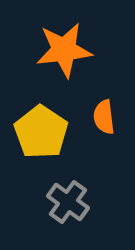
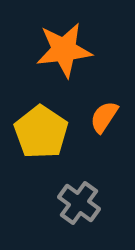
orange semicircle: rotated 40 degrees clockwise
gray cross: moved 11 px right, 1 px down
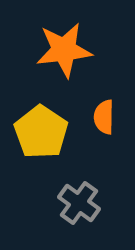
orange semicircle: rotated 32 degrees counterclockwise
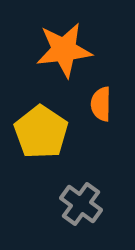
orange semicircle: moved 3 px left, 13 px up
gray cross: moved 2 px right, 1 px down
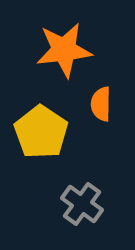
gray cross: moved 1 px right
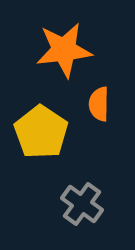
orange semicircle: moved 2 px left
